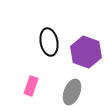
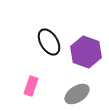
black ellipse: rotated 20 degrees counterclockwise
gray ellipse: moved 5 px right, 2 px down; rotated 35 degrees clockwise
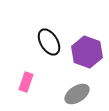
purple hexagon: moved 1 px right
pink rectangle: moved 5 px left, 4 px up
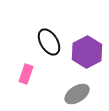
purple hexagon: rotated 12 degrees clockwise
pink rectangle: moved 8 px up
